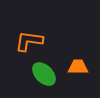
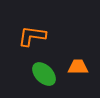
orange L-shape: moved 3 px right, 5 px up
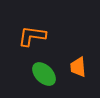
orange trapezoid: rotated 95 degrees counterclockwise
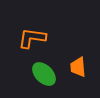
orange L-shape: moved 2 px down
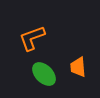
orange L-shape: rotated 28 degrees counterclockwise
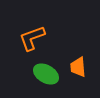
green ellipse: moved 2 px right; rotated 15 degrees counterclockwise
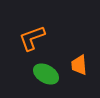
orange trapezoid: moved 1 px right, 2 px up
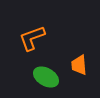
green ellipse: moved 3 px down
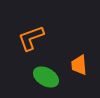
orange L-shape: moved 1 px left
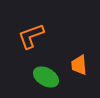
orange L-shape: moved 2 px up
